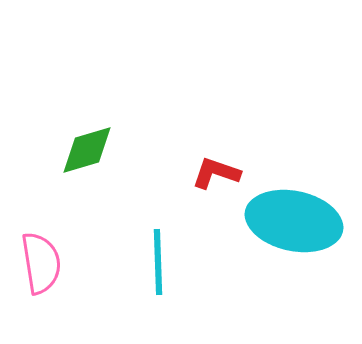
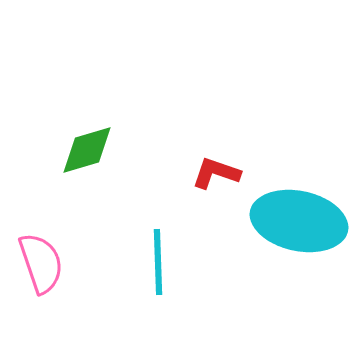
cyan ellipse: moved 5 px right
pink semicircle: rotated 10 degrees counterclockwise
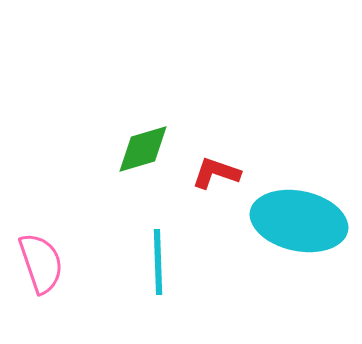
green diamond: moved 56 px right, 1 px up
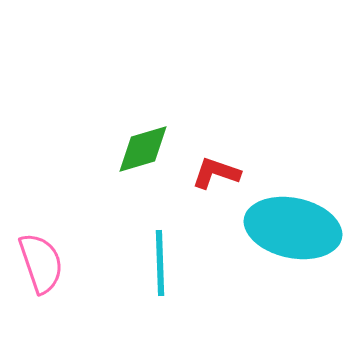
cyan ellipse: moved 6 px left, 7 px down
cyan line: moved 2 px right, 1 px down
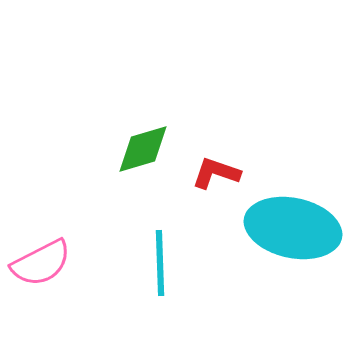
pink semicircle: rotated 82 degrees clockwise
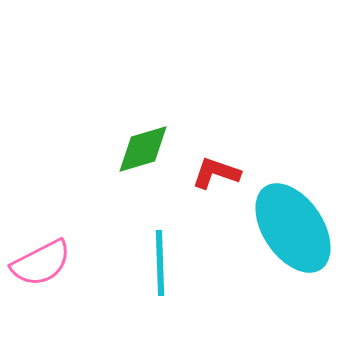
cyan ellipse: rotated 44 degrees clockwise
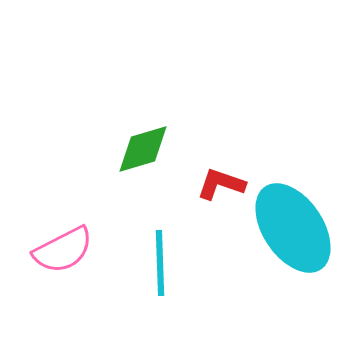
red L-shape: moved 5 px right, 11 px down
pink semicircle: moved 22 px right, 13 px up
